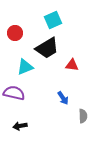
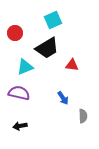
purple semicircle: moved 5 px right
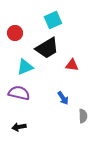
black arrow: moved 1 px left, 1 px down
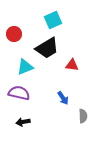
red circle: moved 1 px left, 1 px down
black arrow: moved 4 px right, 5 px up
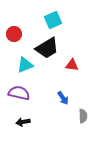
cyan triangle: moved 2 px up
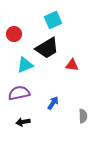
purple semicircle: rotated 25 degrees counterclockwise
blue arrow: moved 10 px left, 5 px down; rotated 112 degrees counterclockwise
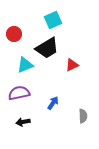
red triangle: rotated 32 degrees counterclockwise
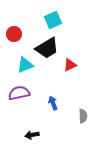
red triangle: moved 2 px left
blue arrow: rotated 56 degrees counterclockwise
black arrow: moved 9 px right, 13 px down
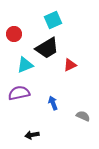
gray semicircle: rotated 64 degrees counterclockwise
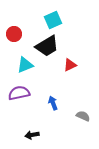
black trapezoid: moved 2 px up
